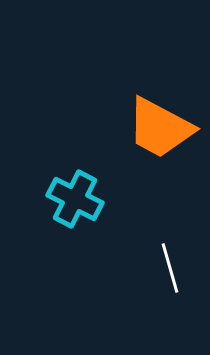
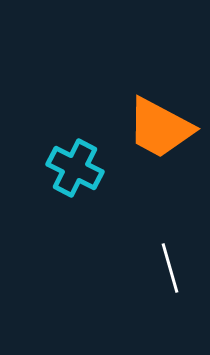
cyan cross: moved 31 px up
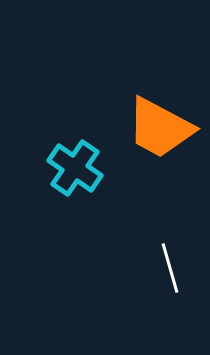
cyan cross: rotated 8 degrees clockwise
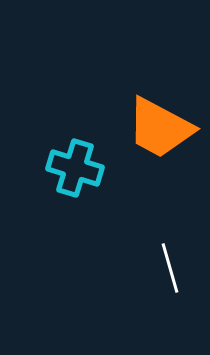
cyan cross: rotated 18 degrees counterclockwise
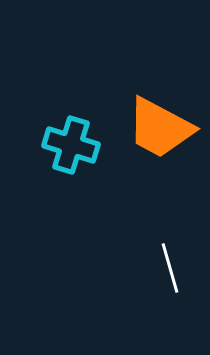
cyan cross: moved 4 px left, 23 px up
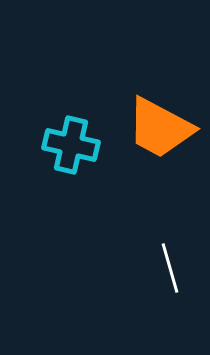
cyan cross: rotated 4 degrees counterclockwise
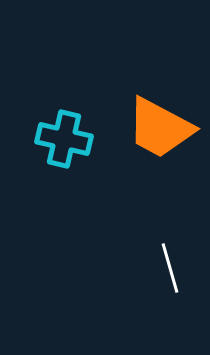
cyan cross: moved 7 px left, 6 px up
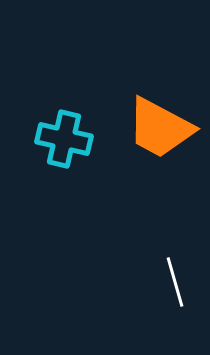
white line: moved 5 px right, 14 px down
